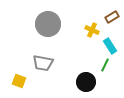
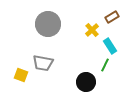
yellow cross: rotated 24 degrees clockwise
yellow square: moved 2 px right, 6 px up
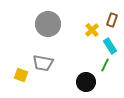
brown rectangle: moved 3 px down; rotated 40 degrees counterclockwise
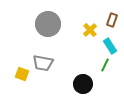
yellow cross: moved 2 px left
yellow square: moved 1 px right, 1 px up
black circle: moved 3 px left, 2 px down
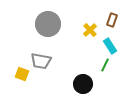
gray trapezoid: moved 2 px left, 2 px up
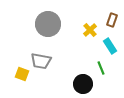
green line: moved 4 px left, 3 px down; rotated 48 degrees counterclockwise
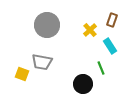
gray circle: moved 1 px left, 1 px down
gray trapezoid: moved 1 px right, 1 px down
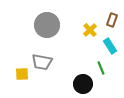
yellow square: rotated 24 degrees counterclockwise
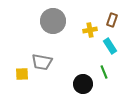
gray circle: moved 6 px right, 4 px up
yellow cross: rotated 32 degrees clockwise
green line: moved 3 px right, 4 px down
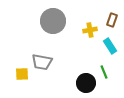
black circle: moved 3 px right, 1 px up
